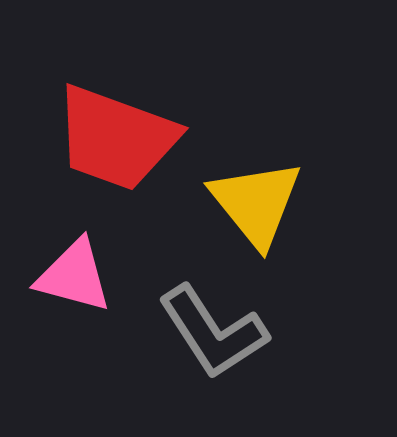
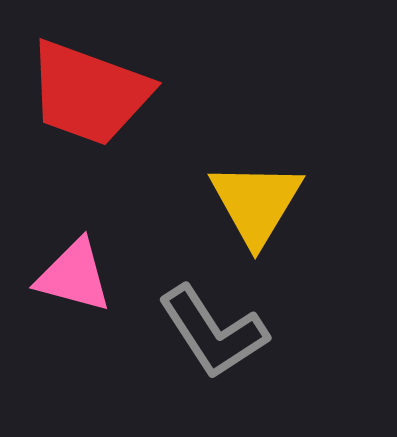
red trapezoid: moved 27 px left, 45 px up
yellow triangle: rotated 10 degrees clockwise
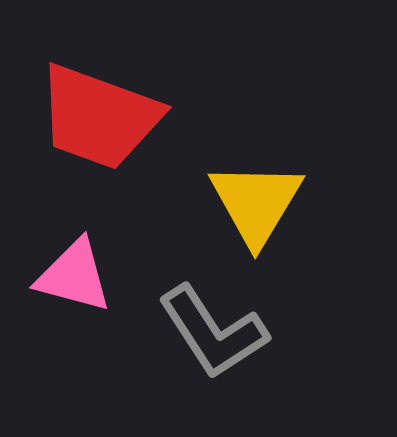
red trapezoid: moved 10 px right, 24 px down
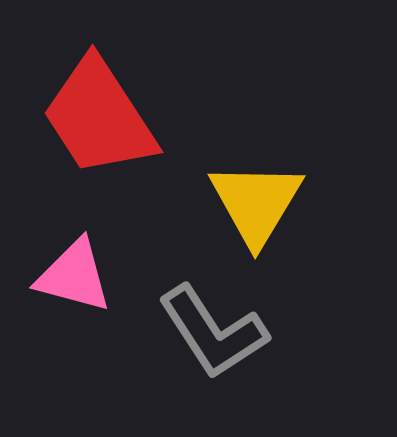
red trapezoid: rotated 37 degrees clockwise
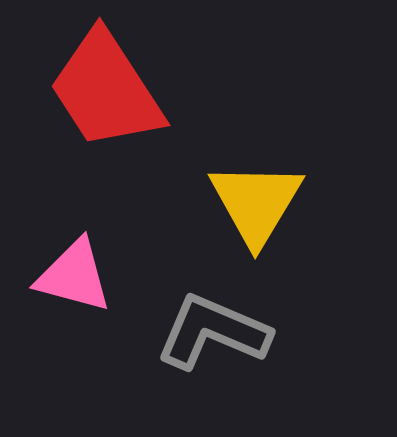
red trapezoid: moved 7 px right, 27 px up
gray L-shape: rotated 146 degrees clockwise
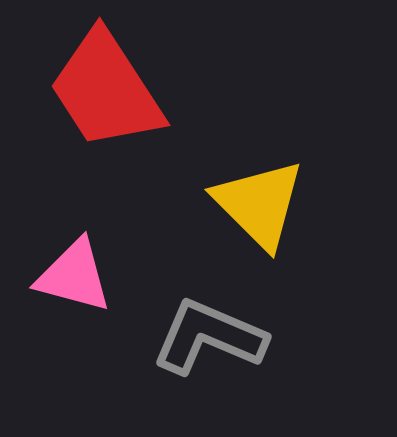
yellow triangle: moved 3 px right, 1 px down; rotated 16 degrees counterclockwise
gray L-shape: moved 4 px left, 5 px down
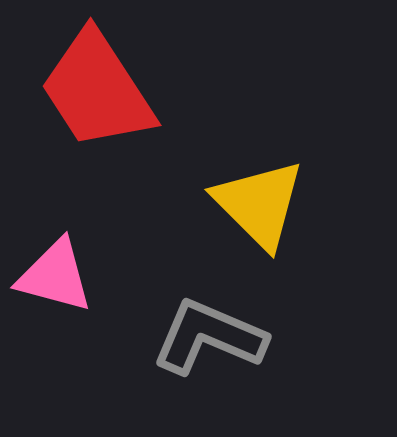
red trapezoid: moved 9 px left
pink triangle: moved 19 px left
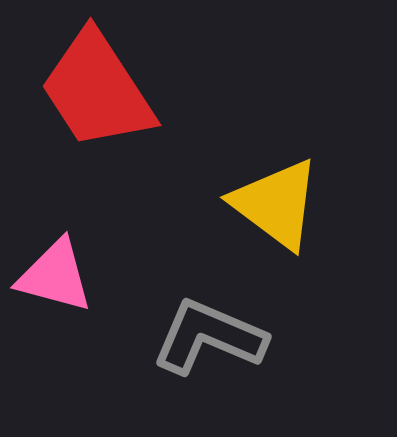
yellow triangle: moved 17 px right; rotated 8 degrees counterclockwise
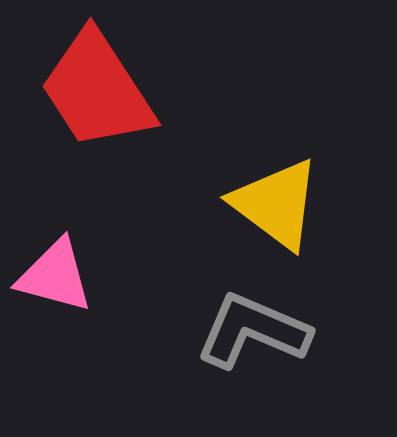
gray L-shape: moved 44 px right, 6 px up
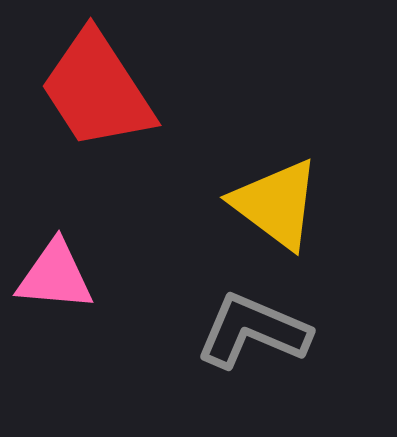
pink triangle: rotated 10 degrees counterclockwise
